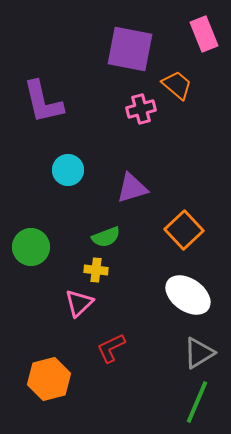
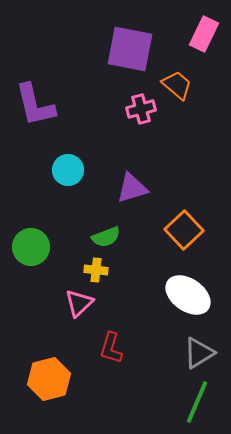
pink rectangle: rotated 48 degrees clockwise
purple L-shape: moved 8 px left, 3 px down
red L-shape: rotated 48 degrees counterclockwise
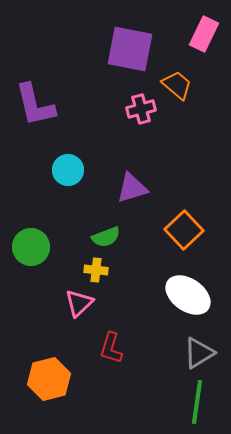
green line: rotated 15 degrees counterclockwise
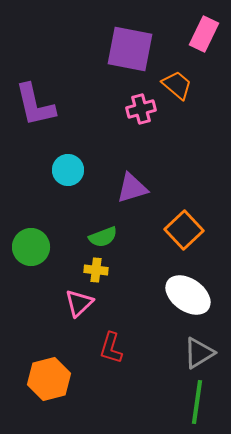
green semicircle: moved 3 px left
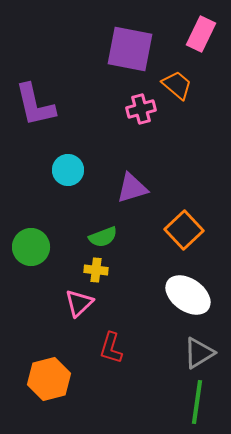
pink rectangle: moved 3 px left
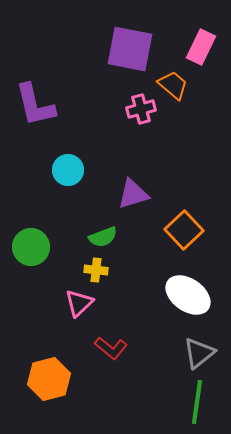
pink rectangle: moved 13 px down
orange trapezoid: moved 4 px left
purple triangle: moved 1 px right, 6 px down
red L-shape: rotated 68 degrees counterclockwise
gray triangle: rotated 8 degrees counterclockwise
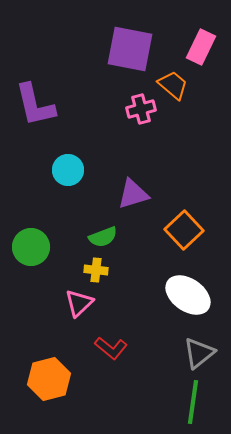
green line: moved 4 px left
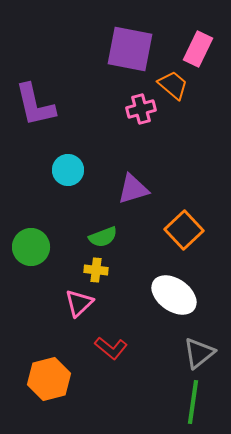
pink rectangle: moved 3 px left, 2 px down
purple triangle: moved 5 px up
white ellipse: moved 14 px left
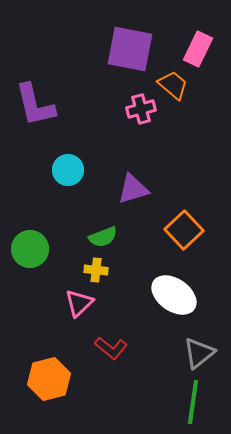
green circle: moved 1 px left, 2 px down
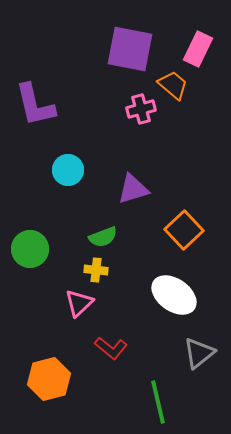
green line: moved 35 px left; rotated 21 degrees counterclockwise
